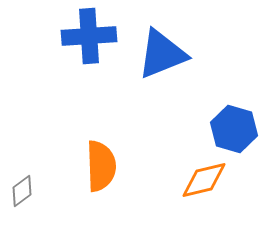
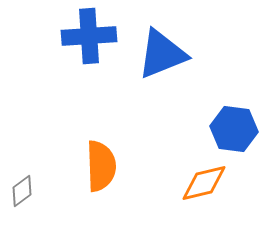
blue hexagon: rotated 9 degrees counterclockwise
orange diamond: moved 3 px down
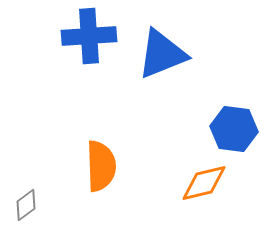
gray diamond: moved 4 px right, 14 px down
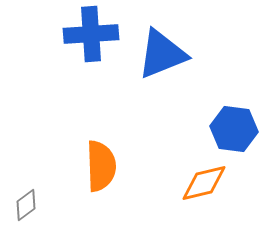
blue cross: moved 2 px right, 2 px up
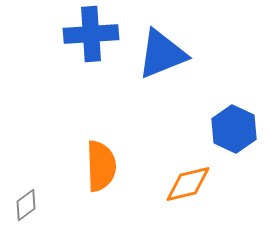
blue hexagon: rotated 18 degrees clockwise
orange diamond: moved 16 px left, 1 px down
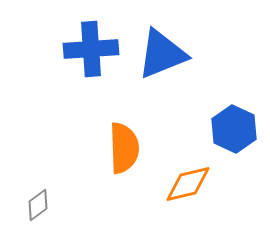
blue cross: moved 15 px down
orange semicircle: moved 23 px right, 18 px up
gray diamond: moved 12 px right
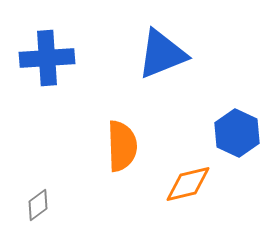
blue cross: moved 44 px left, 9 px down
blue hexagon: moved 3 px right, 4 px down
orange semicircle: moved 2 px left, 2 px up
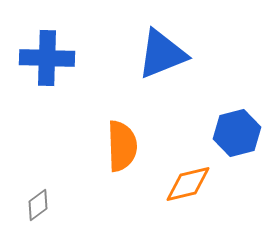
blue cross: rotated 6 degrees clockwise
blue hexagon: rotated 21 degrees clockwise
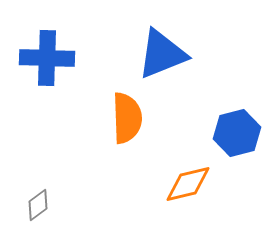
orange semicircle: moved 5 px right, 28 px up
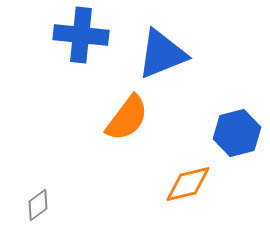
blue cross: moved 34 px right, 23 px up; rotated 4 degrees clockwise
orange semicircle: rotated 39 degrees clockwise
